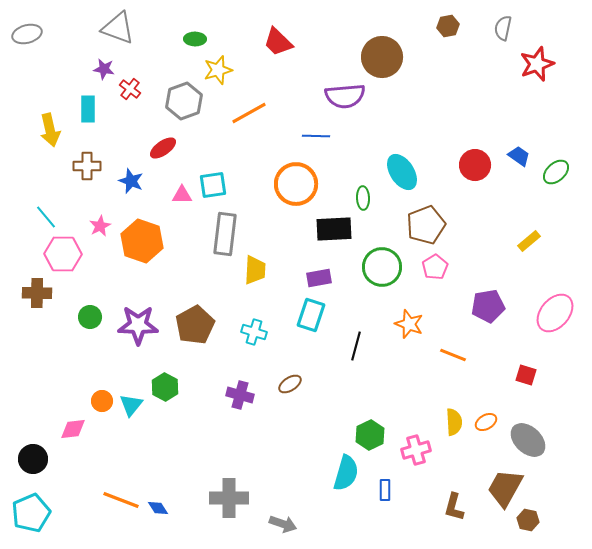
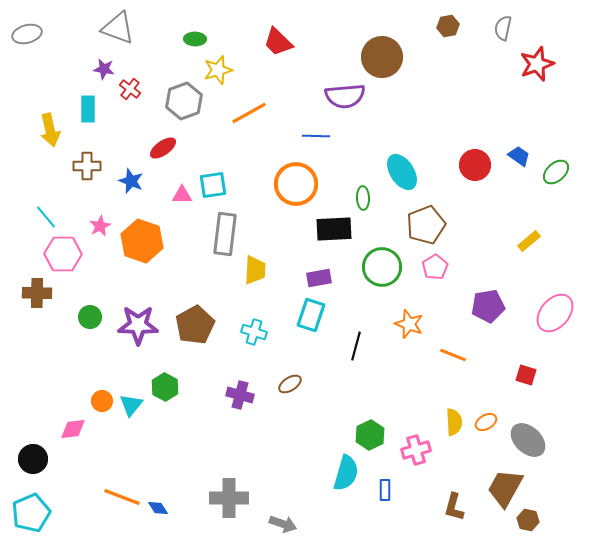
orange line at (121, 500): moved 1 px right, 3 px up
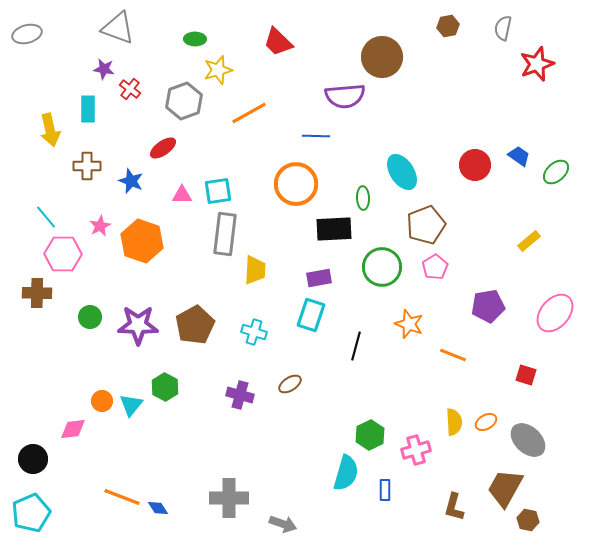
cyan square at (213, 185): moved 5 px right, 6 px down
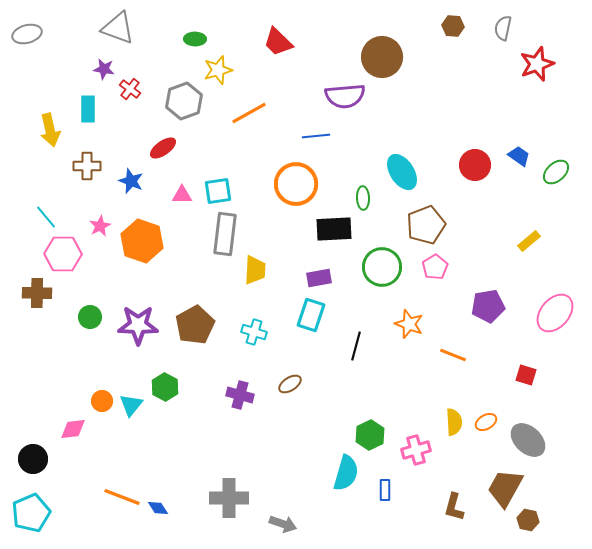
brown hexagon at (448, 26): moved 5 px right; rotated 15 degrees clockwise
blue line at (316, 136): rotated 8 degrees counterclockwise
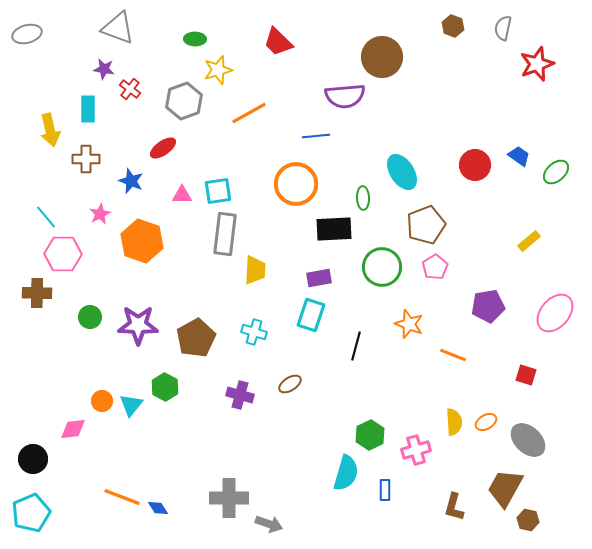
brown hexagon at (453, 26): rotated 15 degrees clockwise
brown cross at (87, 166): moved 1 px left, 7 px up
pink star at (100, 226): moved 12 px up
brown pentagon at (195, 325): moved 1 px right, 13 px down
gray arrow at (283, 524): moved 14 px left
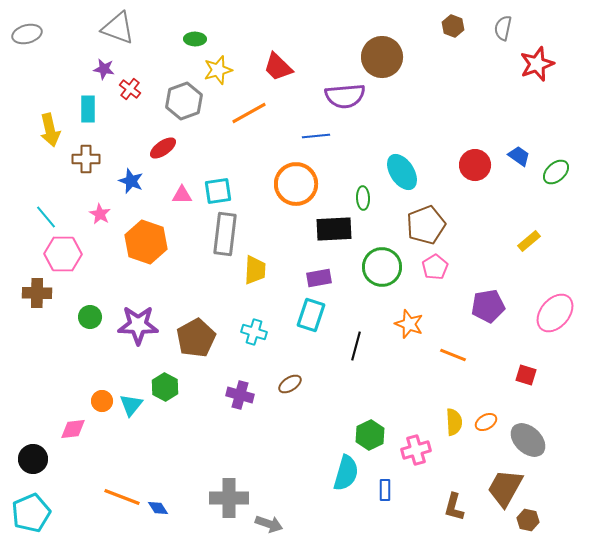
red trapezoid at (278, 42): moved 25 px down
pink star at (100, 214): rotated 15 degrees counterclockwise
orange hexagon at (142, 241): moved 4 px right, 1 px down
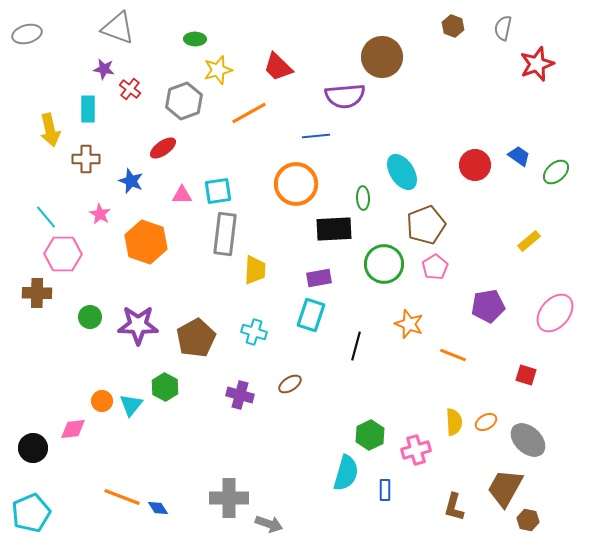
green circle at (382, 267): moved 2 px right, 3 px up
black circle at (33, 459): moved 11 px up
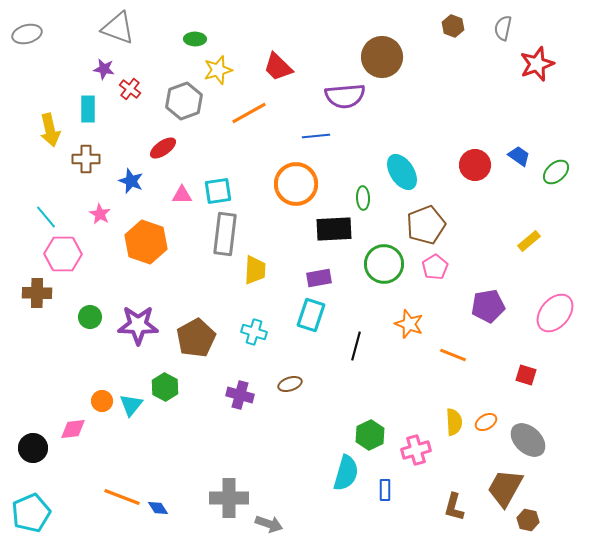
brown ellipse at (290, 384): rotated 15 degrees clockwise
